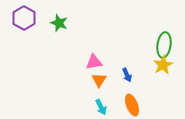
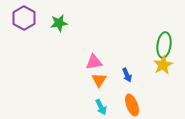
green star: rotated 30 degrees counterclockwise
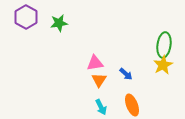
purple hexagon: moved 2 px right, 1 px up
pink triangle: moved 1 px right, 1 px down
blue arrow: moved 1 px left, 1 px up; rotated 24 degrees counterclockwise
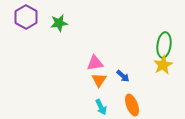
blue arrow: moved 3 px left, 2 px down
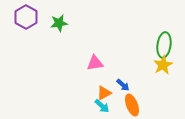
blue arrow: moved 9 px down
orange triangle: moved 5 px right, 13 px down; rotated 28 degrees clockwise
cyan arrow: moved 1 px right, 1 px up; rotated 21 degrees counterclockwise
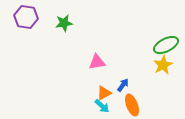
purple hexagon: rotated 20 degrees counterclockwise
green star: moved 5 px right
green ellipse: moved 2 px right; rotated 55 degrees clockwise
pink triangle: moved 2 px right, 1 px up
blue arrow: rotated 96 degrees counterclockwise
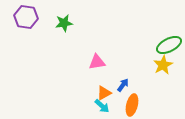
green ellipse: moved 3 px right
orange ellipse: rotated 35 degrees clockwise
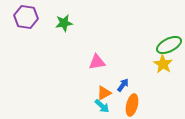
yellow star: moved 1 px up; rotated 12 degrees counterclockwise
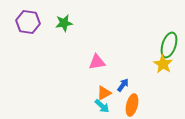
purple hexagon: moved 2 px right, 5 px down
green ellipse: rotated 45 degrees counterclockwise
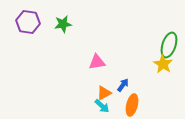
green star: moved 1 px left, 1 px down
